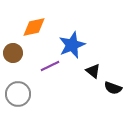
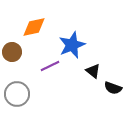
brown circle: moved 1 px left, 1 px up
gray circle: moved 1 px left
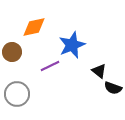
black triangle: moved 6 px right
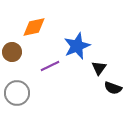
blue star: moved 5 px right, 1 px down
black triangle: moved 3 px up; rotated 28 degrees clockwise
gray circle: moved 1 px up
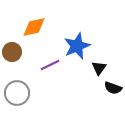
purple line: moved 1 px up
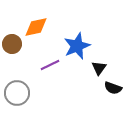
orange diamond: moved 2 px right
brown circle: moved 8 px up
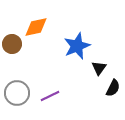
purple line: moved 31 px down
black semicircle: rotated 84 degrees counterclockwise
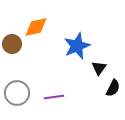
purple line: moved 4 px right, 1 px down; rotated 18 degrees clockwise
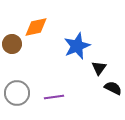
black semicircle: rotated 90 degrees counterclockwise
